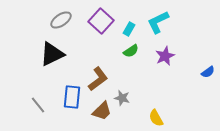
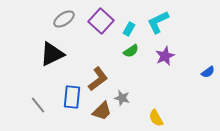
gray ellipse: moved 3 px right, 1 px up
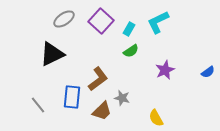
purple star: moved 14 px down
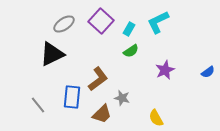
gray ellipse: moved 5 px down
brown trapezoid: moved 3 px down
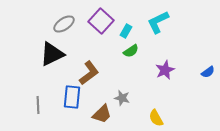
cyan rectangle: moved 3 px left, 2 px down
brown L-shape: moved 9 px left, 6 px up
gray line: rotated 36 degrees clockwise
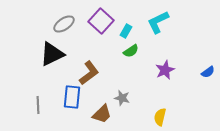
yellow semicircle: moved 4 px right, 1 px up; rotated 42 degrees clockwise
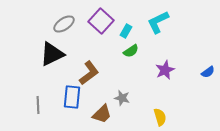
yellow semicircle: rotated 150 degrees clockwise
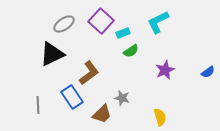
cyan rectangle: moved 3 px left, 2 px down; rotated 40 degrees clockwise
blue rectangle: rotated 40 degrees counterclockwise
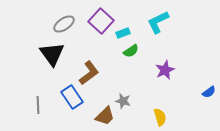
black triangle: rotated 40 degrees counterclockwise
blue semicircle: moved 1 px right, 20 px down
gray star: moved 1 px right, 3 px down
brown trapezoid: moved 3 px right, 2 px down
